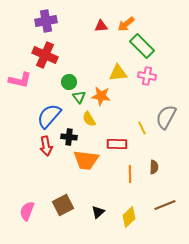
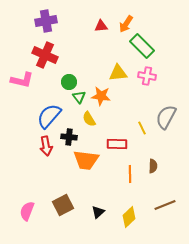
orange arrow: rotated 18 degrees counterclockwise
pink L-shape: moved 2 px right
brown semicircle: moved 1 px left, 1 px up
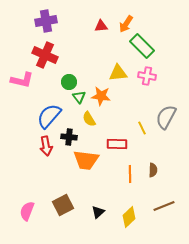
brown semicircle: moved 4 px down
brown line: moved 1 px left, 1 px down
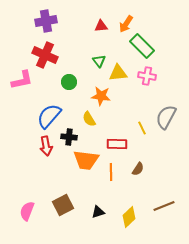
pink L-shape: rotated 25 degrees counterclockwise
green triangle: moved 20 px right, 36 px up
brown semicircle: moved 15 px left, 1 px up; rotated 32 degrees clockwise
orange line: moved 19 px left, 2 px up
black triangle: rotated 24 degrees clockwise
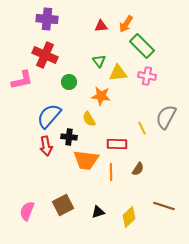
purple cross: moved 1 px right, 2 px up; rotated 15 degrees clockwise
brown line: rotated 40 degrees clockwise
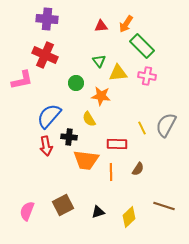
green circle: moved 7 px right, 1 px down
gray semicircle: moved 8 px down
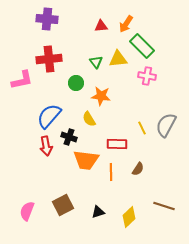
red cross: moved 4 px right, 4 px down; rotated 30 degrees counterclockwise
green triangle: moved 3 px left, 1 px down
yellow triangle: moved 14 px up
black cross: rotated 14 degrees clockwise
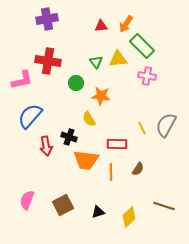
purple cross: rotated 15 degrees counterclockwise
red cross: moved 1 px left, 2 px down; rotated 15 degrees clockwise
blue semicircle: moved 19 px left
pink semicircle: moved 11 px up
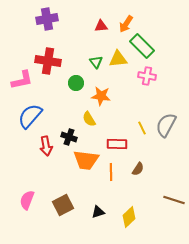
brown line: moved 10 px right, 6 px up
